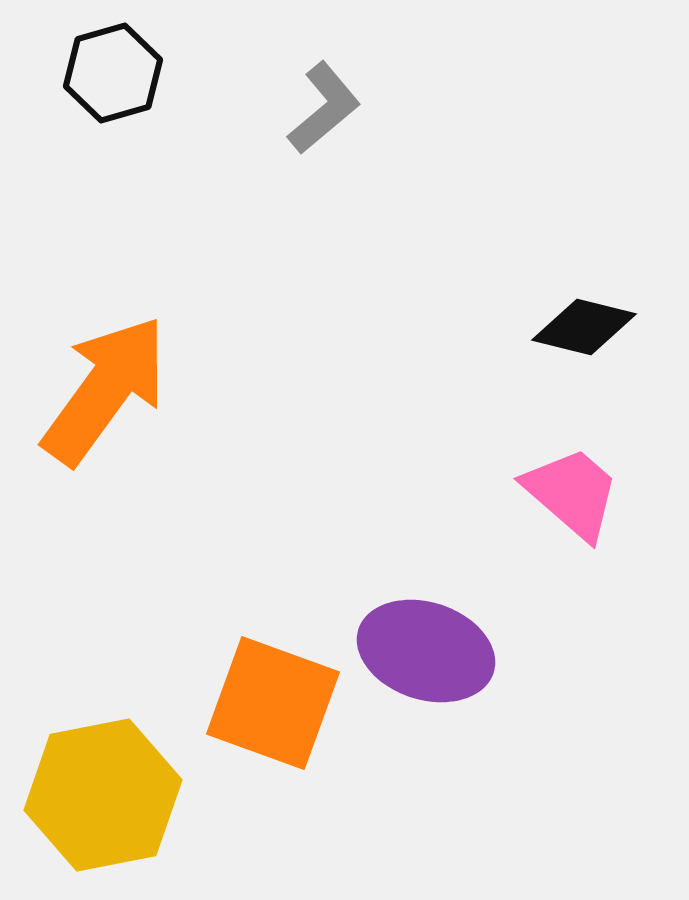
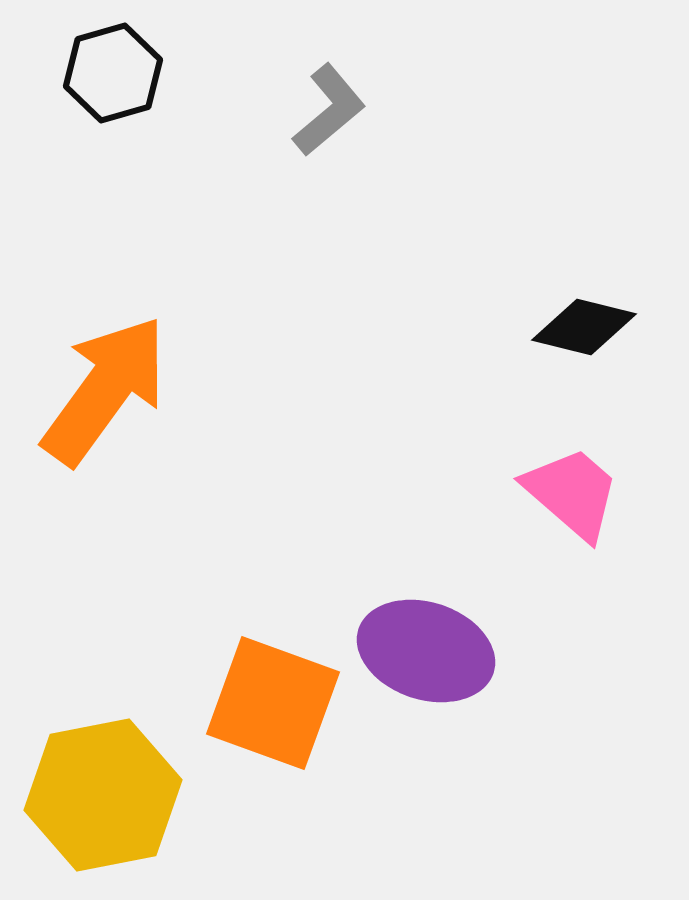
gray L-shape: moved 5 px right, 2 px down
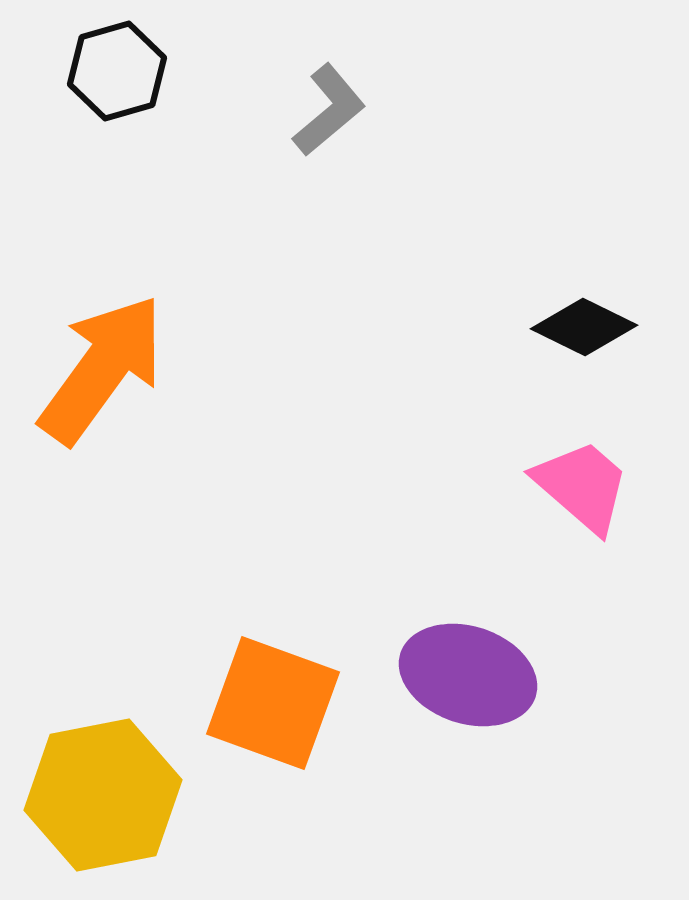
black hexagon: moved 4 px right, 2 px up
black diamond: rotated 12 degrees clockwise
orange arrow: moved 3 px left, 21 px up
pink trapezoid: moved 10 px right, 7 px up
purple ellipse: moved 42 px right, 24 px down
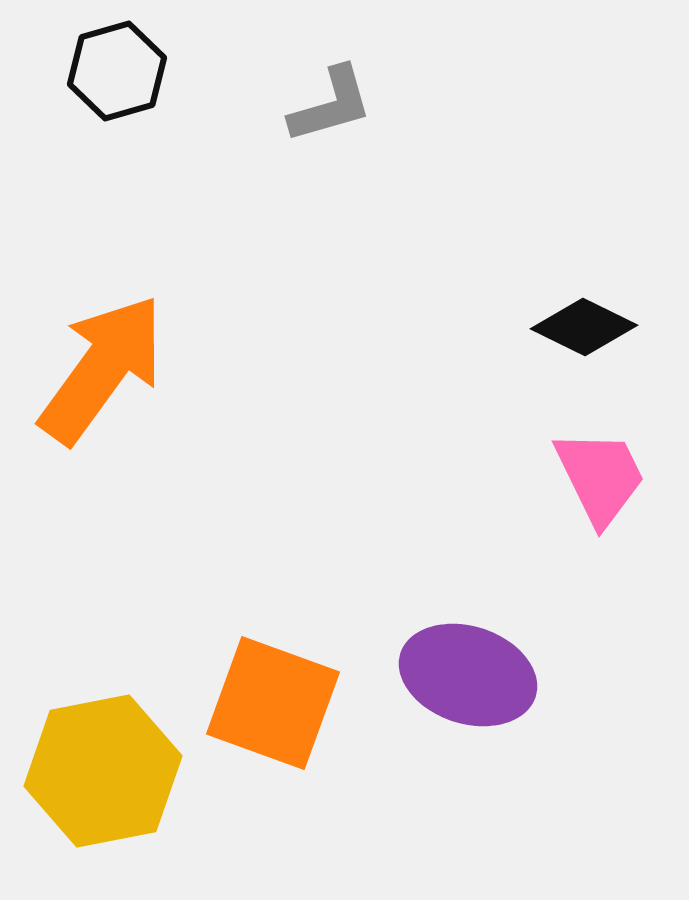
gray L-shape: moved 2 px right, 5 px up; rotated 24 degrees clockwise
pink trapezoid: moved 18 px right, 9 px up; rotated 23 degrees clockwise
yellow hexagon: moved 24 px up
